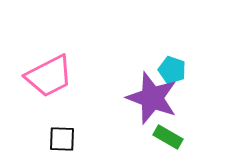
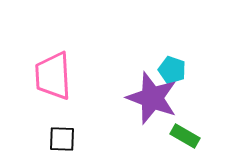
pink trapezoid: moved 4 px right; rotated 114 degrees clockwise
green rectangle: moved 17 px right, 1 px up
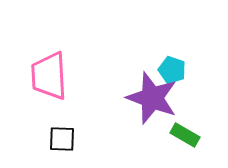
pink trapezoid: moved 4 px left
green rectangle: moved 1 px up
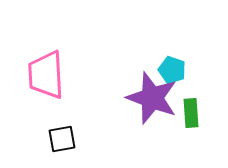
pink trapezoid: moved 3 px left, 1 px up
green rectangle: moved 6 px right, 22 px up; rotated 56 degrees clockwise
black square: rotated 12 degrees counterclockwise
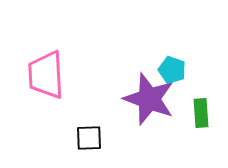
purple star: moved 3 px left, 1 px down
green rectangle: moved 10 px right
black square: moved 27 px right, 1 px up; rotated 8 degrees clockwise
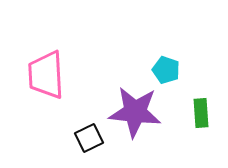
cyan pentagon: moved 6 px left
purple star: moved 14 px left, 13 px down; rotated 14 degrees counterclockwise
black square: rotated 24 degrees counterclockwise
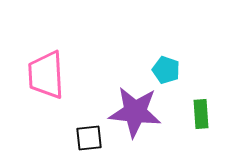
green rectangle: moved 1 px down
black square: rotated 20 degrees clockwise
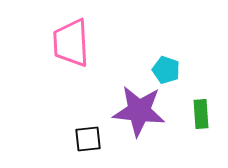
pink trapezoid: moved 25 px right, 32 px up
purple star: moved 4 px right, 1 px up
black square: moved 1 px left, 1 px down
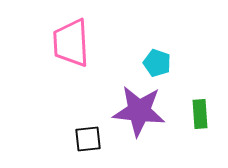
cyan pentagon: moved 9 px left, 7 px up
green rectangle: moved 1 px left
